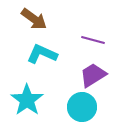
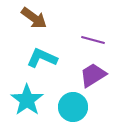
brown arrow: moved 1 px up
cyan L-shape: moved 4 px down
cyan circle: moved 9 px left
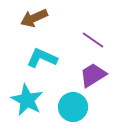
brown arrow: rotated 120 degrees clockwise
purple line: rotated 20 degrees clockwise
cyan star: rotated 8 degrees counterclockwise
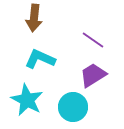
brown arrow: rotated 60 degrees counterclockwise
cyan L-shape: moved 2 px left, 1 px down
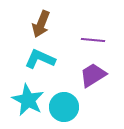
brown arrow: moved 7 px right, 6 px down; rotated 16 degrees clockwise
purple line: rotated 30 degrees counterclockwise
cyan star: moved 1 px right
cyan circle: moved 9 px left
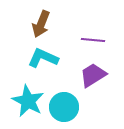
cyan L-shape: moved 3 px right, 1 px up
cyan star: moved 1 px down
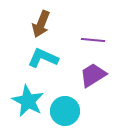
cyan circle: moved 1 px right, 4 px down
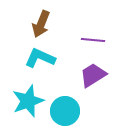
cyan L-shape: moved 3 px left
cyan star: rotated 24 degrees clockwise
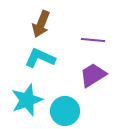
cyan star: moved 1 px left, 1 px up
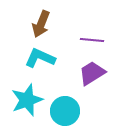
purple line: moved 1 px left
purple trapezoid: moved 1 px left, 2 px up
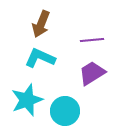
purple line: rotated 10 degrees counterclockwise
